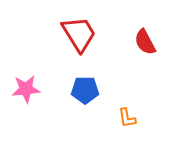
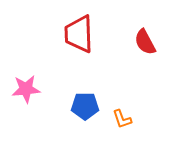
red trapezoid: rotated 150 degrees counterclockwise
blue pentagon: moved 16 px down
orange L-shape: moved 5 px left, 1 px down; rotated 10 degrees counterclockwise
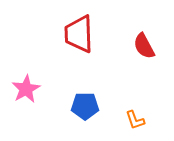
red semicircle: moved 1 px left, 4 px down
pink star: rotated 24 degrees counterclockwise
orange L-shape: moved 13 px right, 1 px down
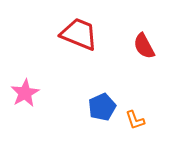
red trapezoid: rotated 114 degrees clockwise
pink star: moved 1 px left, 4 px down
blue pentagon: moved 17 px right, 1 px down; rotated 24 degrees counterclockwise
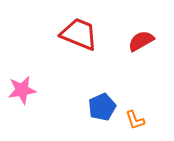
red semicircle: moved 3 px left, 5 px up; rotated 88 degrees clockwise
pink star: moved 3 px left, 3 px up; rotated 20 degrees clockwise
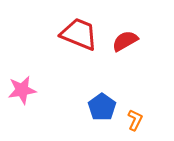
red semicircle: moved 16 px left
blue pentagon: rotated 12 degrees counterclockwise
orange L-shape: rotated 135 degrees counterclockwise
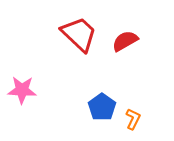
red trapezoid: rotated 21 degrees clockwise
pink star: rotated 12 degrees clockwise
orange L-shape: moved 2 px left, 1 px up
